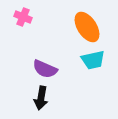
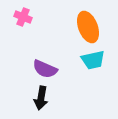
orange ellipse: moved 1 px right; rotated 12 degrees clockwise
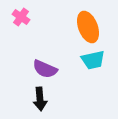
pink cross: moved 2 px left; rotated 12 degrees clockwise
black arrow: moved 1 px left, 1 px down; rotated 15 degrees counterclockwise
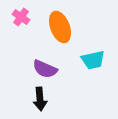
orange ellipse: moved 28 px left
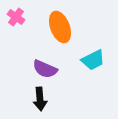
pink cross: moved 5 px left
cyan trapezoid: rotated 15 degrees counterclockwise
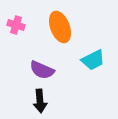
pink cross: moved 8 px down; rotated 18 degrees counterclockwise
purple semicircle: moved 3 px left, 1 px down
black arrow: moved 2 px down
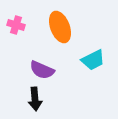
black arrow: moved 5 px left, 2 px up
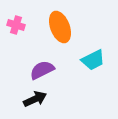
purple semicircle: rotated 130 degrees clockwise
black arrow: rotated 110 degrees counterclockwise
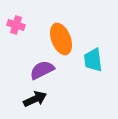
orange ellipse: moved 1 px right, 12 px down
cyan trapezoid: rotated 110 degrees clockwise
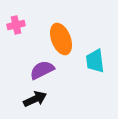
pink cross: rotated 30 degrees counterclockwise
cyan trapezoid: moved 2 px right, 1 px down
